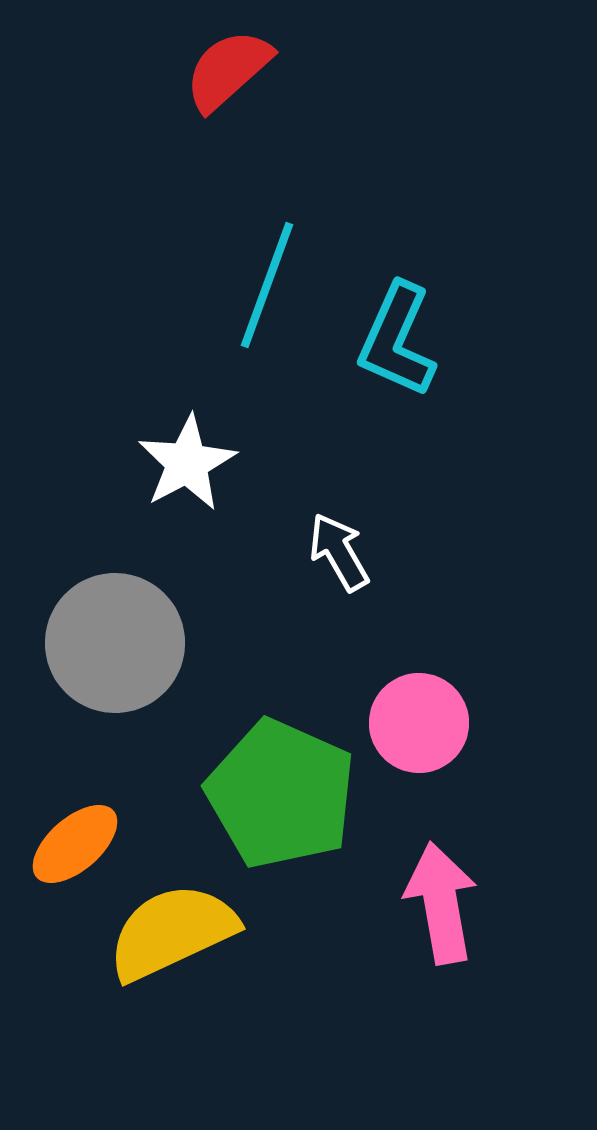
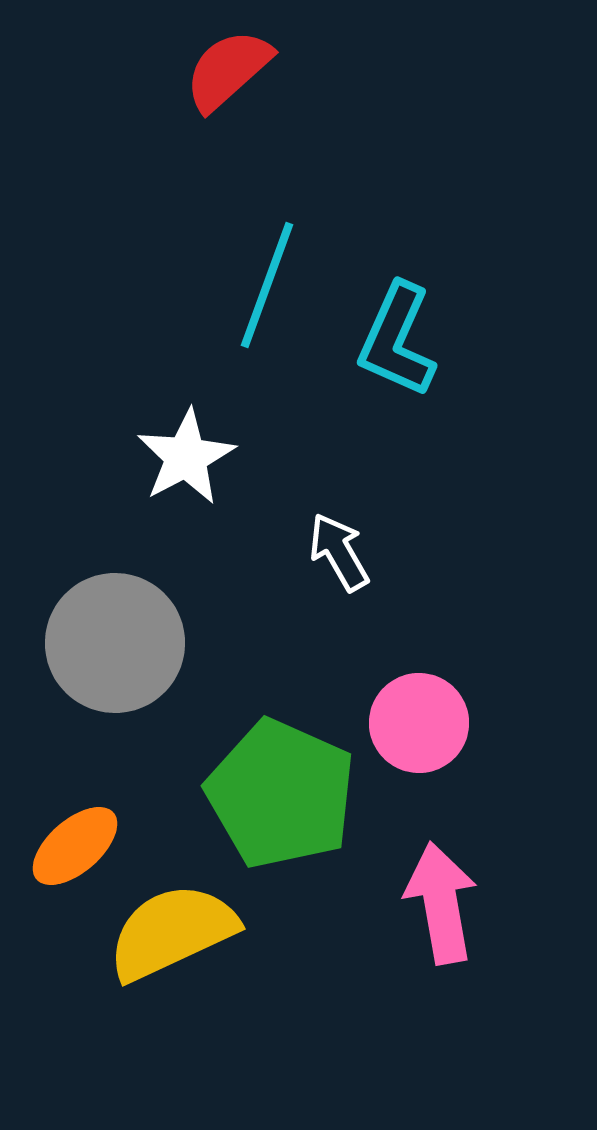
white star: moved 1 px left, 6 px up
orange ellipse: moved 2 px down
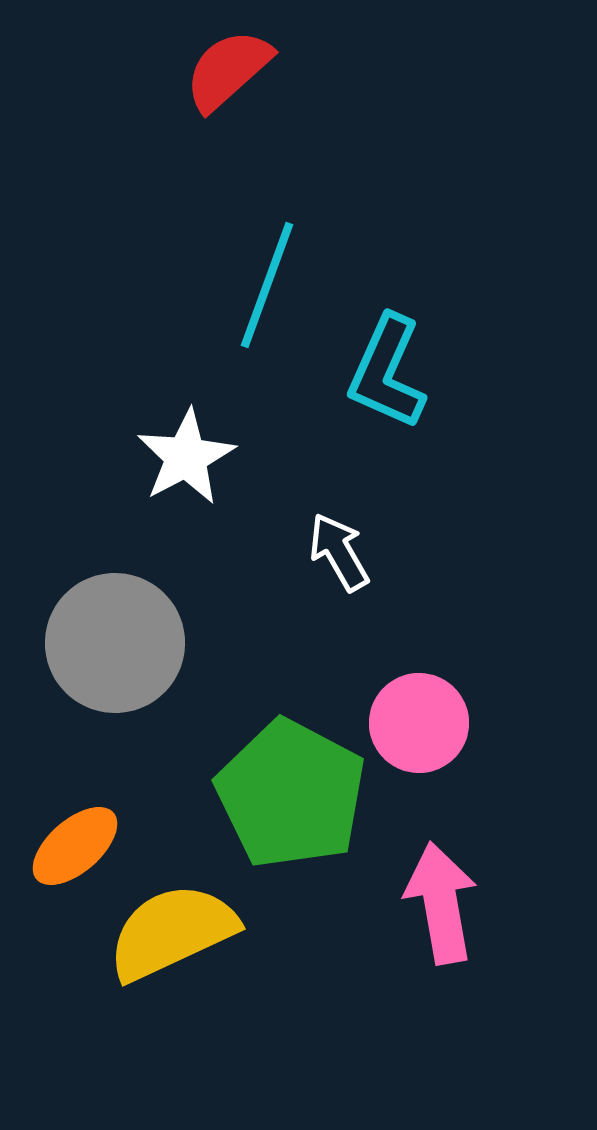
cyan L-shape: moved 10 px left, 32 px down
green pentagon: moved 10 px right; rotated 4 degrees clockwise
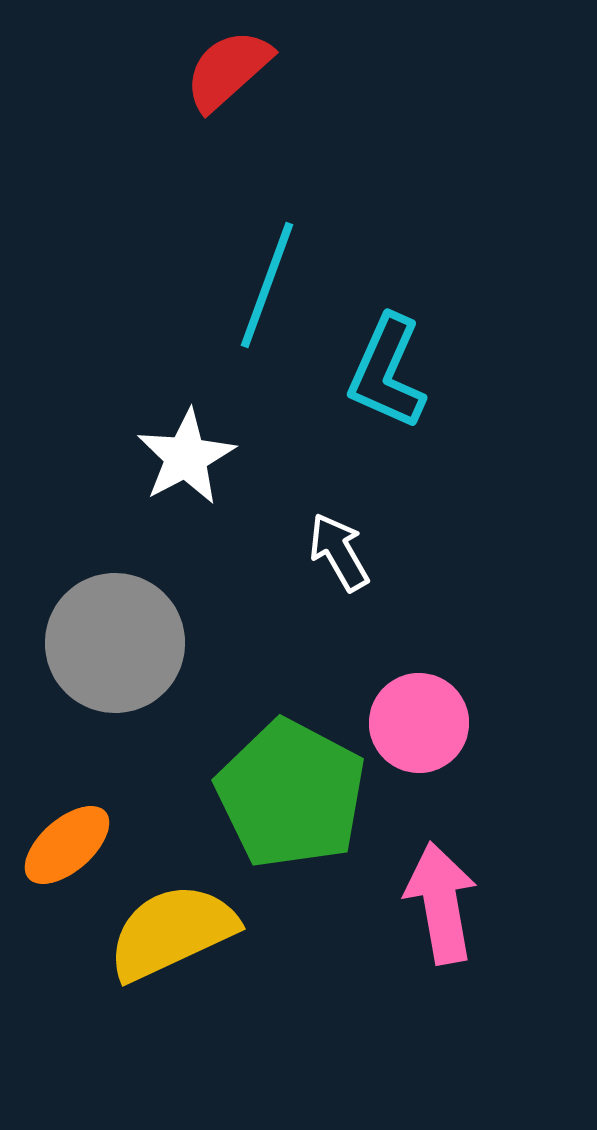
orange ellipse: moved 8 px left, 1 px up
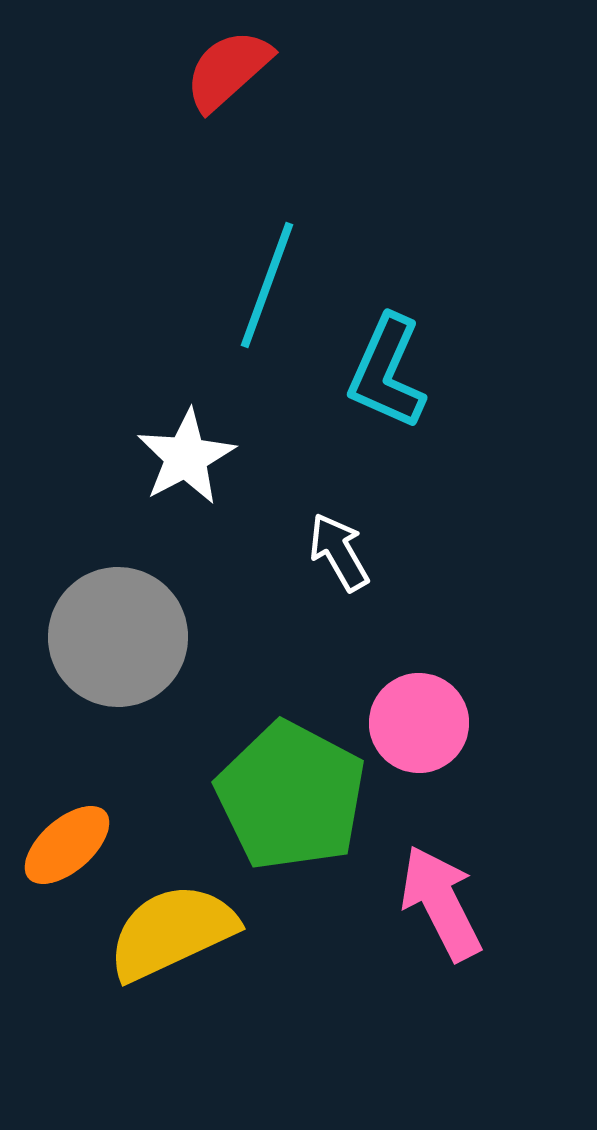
gray circle: moved 3 px right, 6 px up
green pentagon: moved 2 px down
pink arrow: rotated 17 degrees counterclockwise
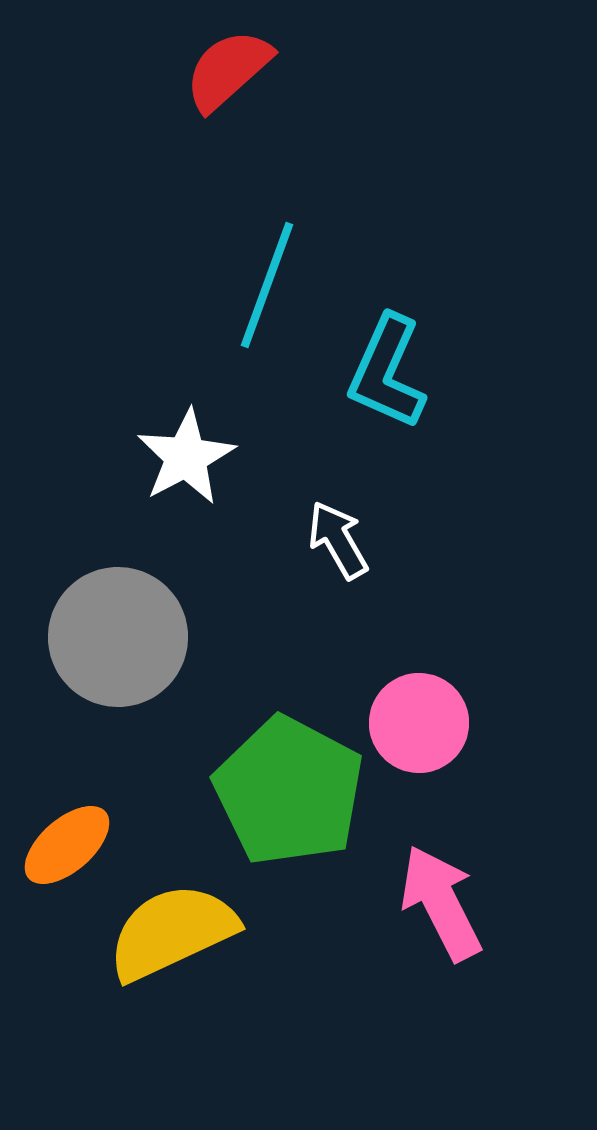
white arrow: moved 1 px left, 12 px up
green pentagon: moved 2 px left, 5 px up
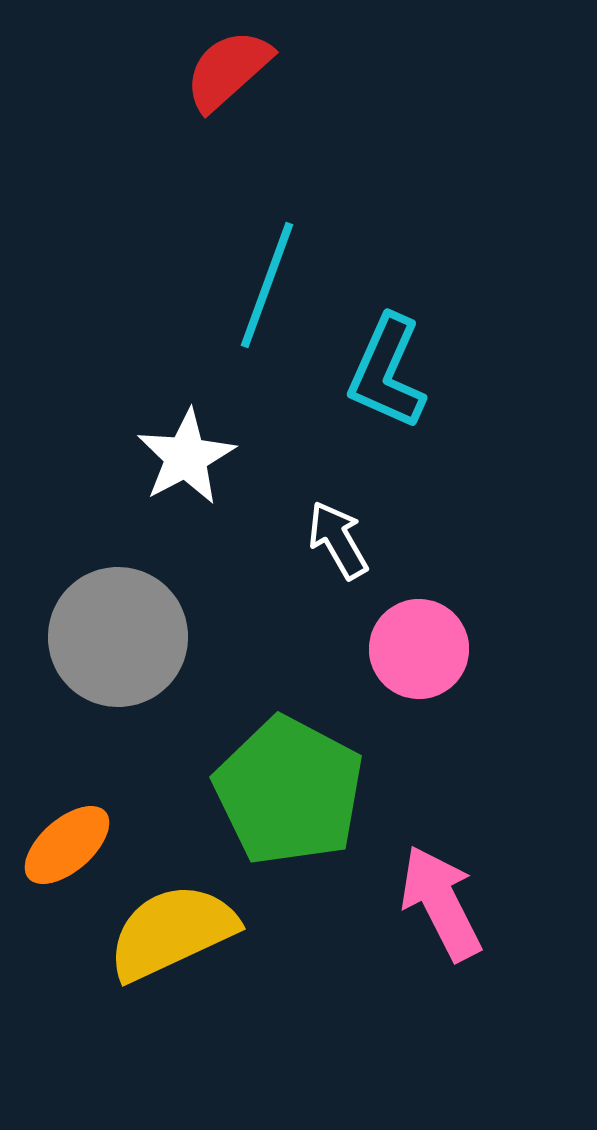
pink circle: moved 74 px up
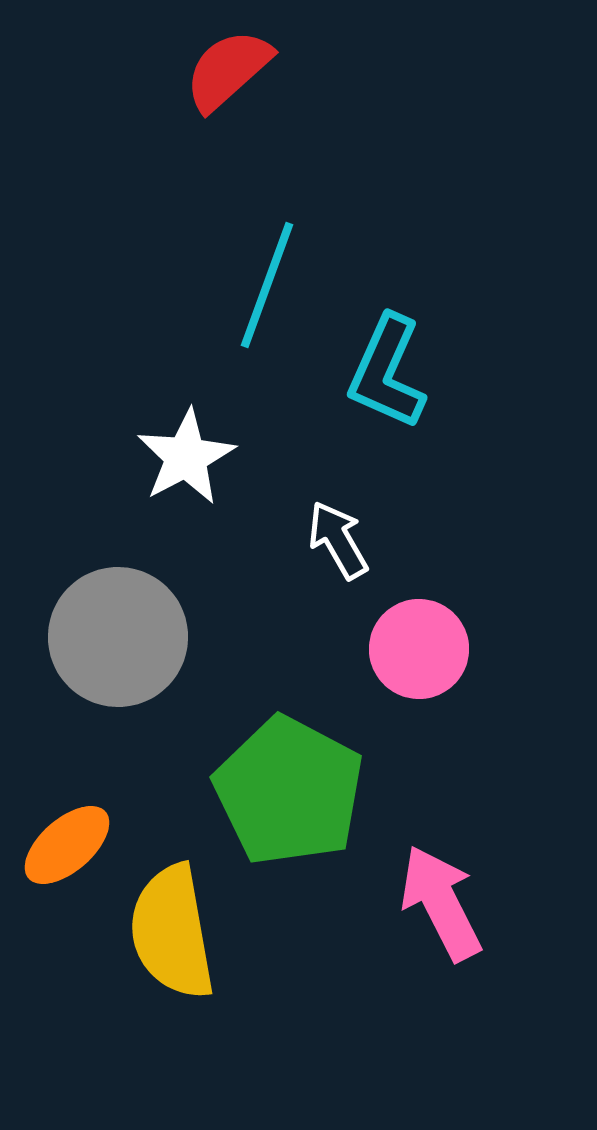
yellow semicircle: rotated 75 degrees counterclockwise
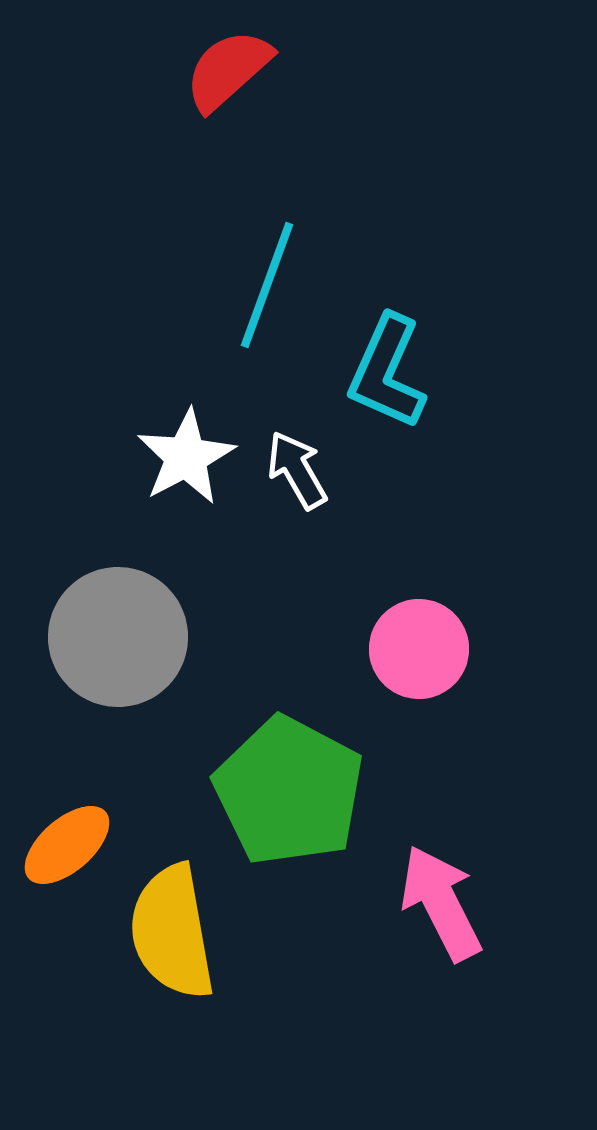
white arrow: moved 41 px left, 70 px up
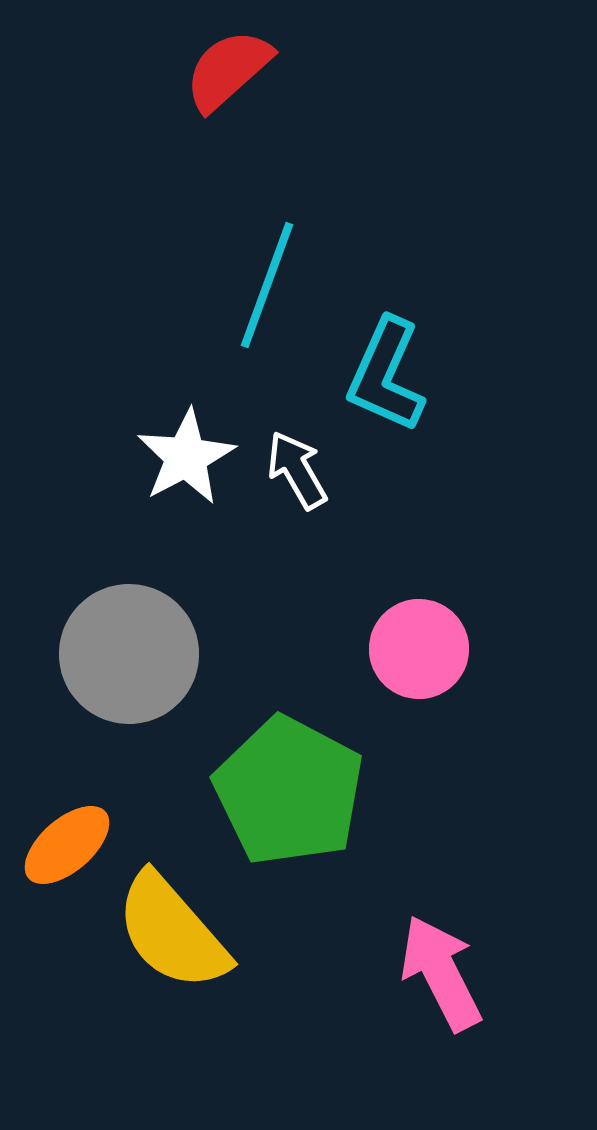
cyan L-shape: moved 1 px left, 3 px down
gray circle: moved 11 px right, 17 px down
pink arrow: moved 70 px down
yellow semicircle: rotated 31 degrees counterclockwise
